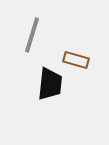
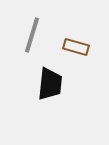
brown rectangle: moved 13 px up
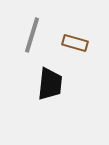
brown rectangle: moved 1 px left, 4 px up
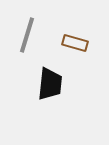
gray line: moved 5 px left
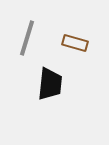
gray line: moved 3 px down
